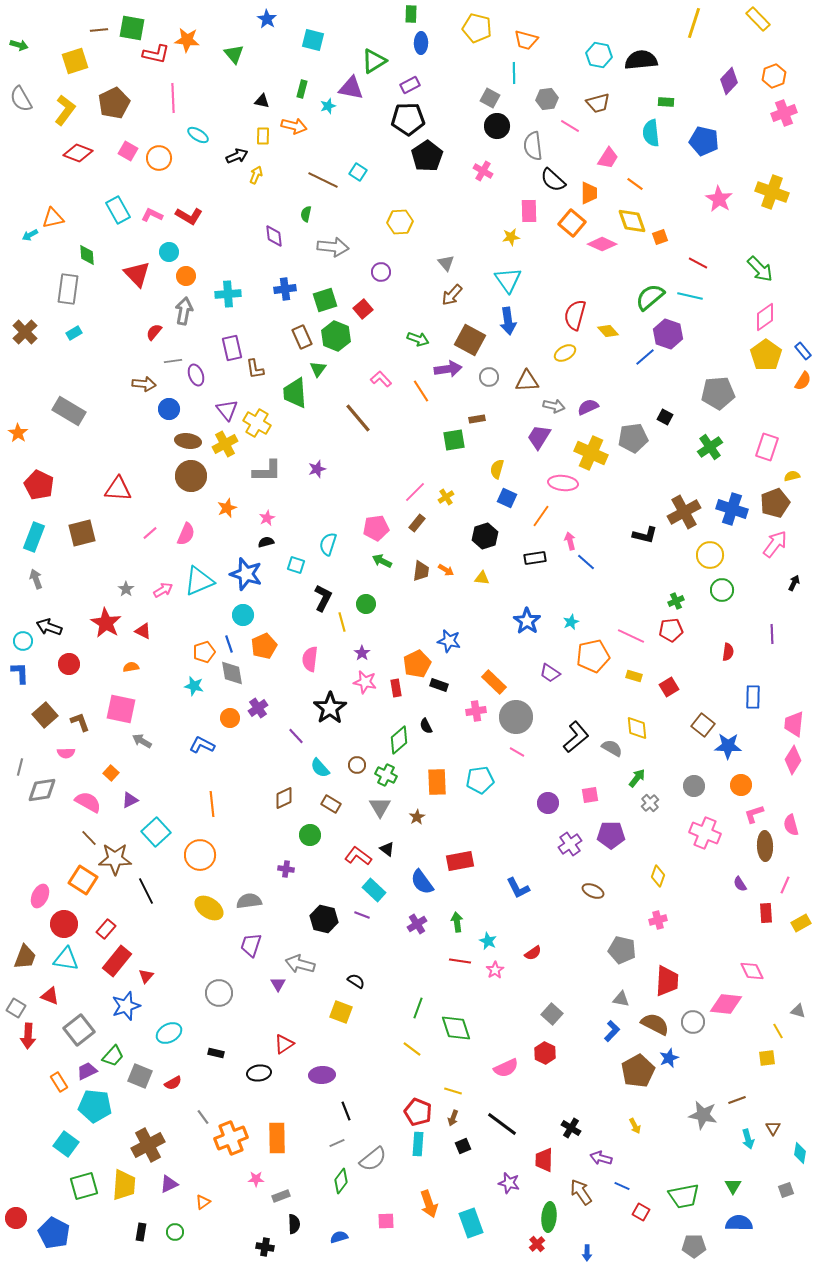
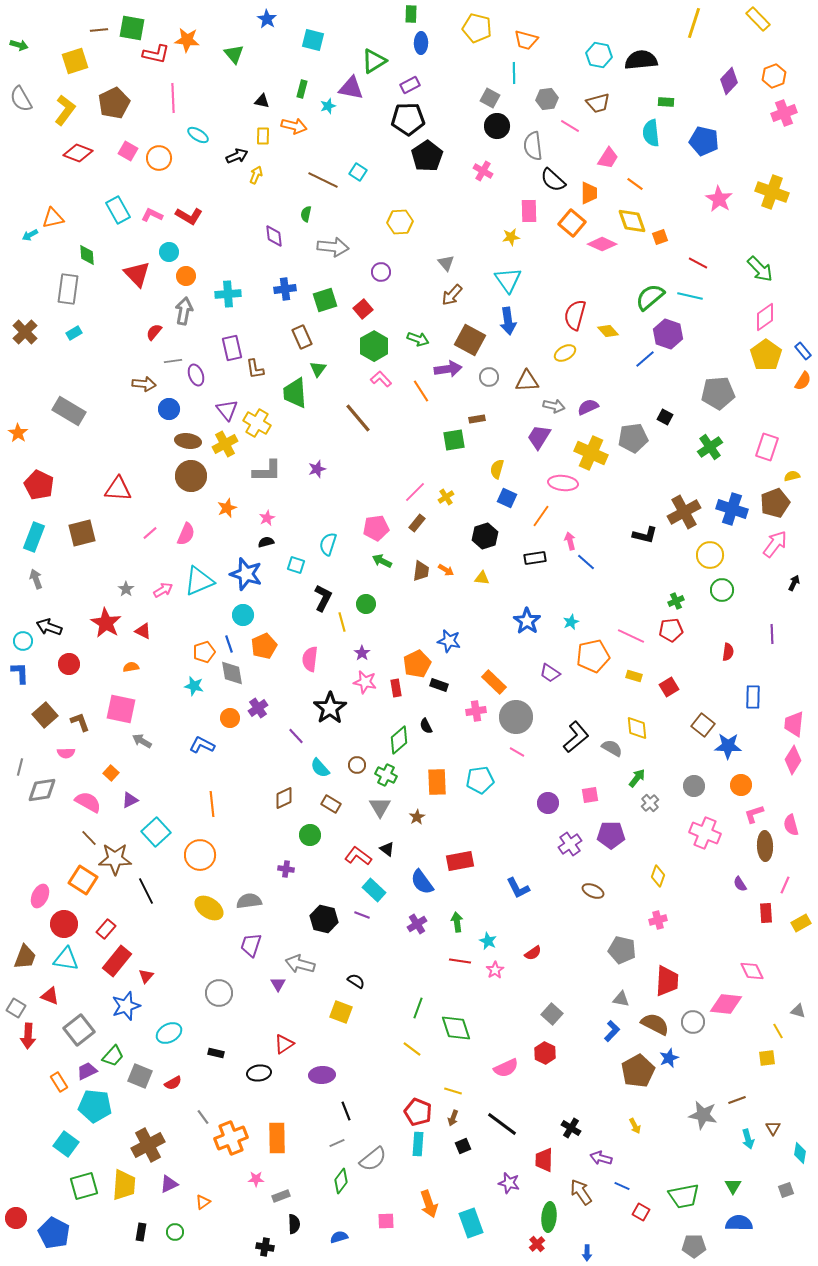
green hexagon at (336, 336): moved 38 px right, 10 px down; rotated 8 degrees clockwise
blue line at (645, 357): moved 2 px down
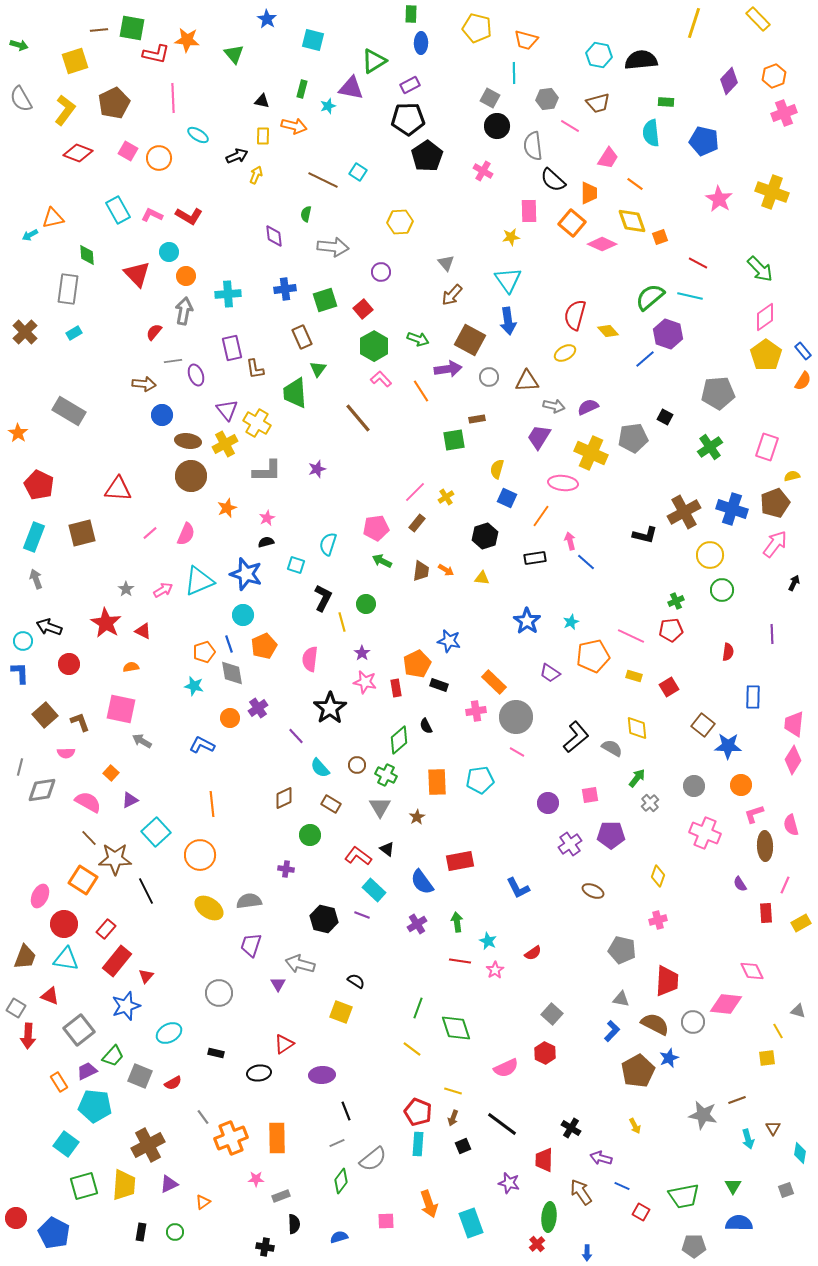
blue circle at (169, 409): moved 7 px left, 6 px down
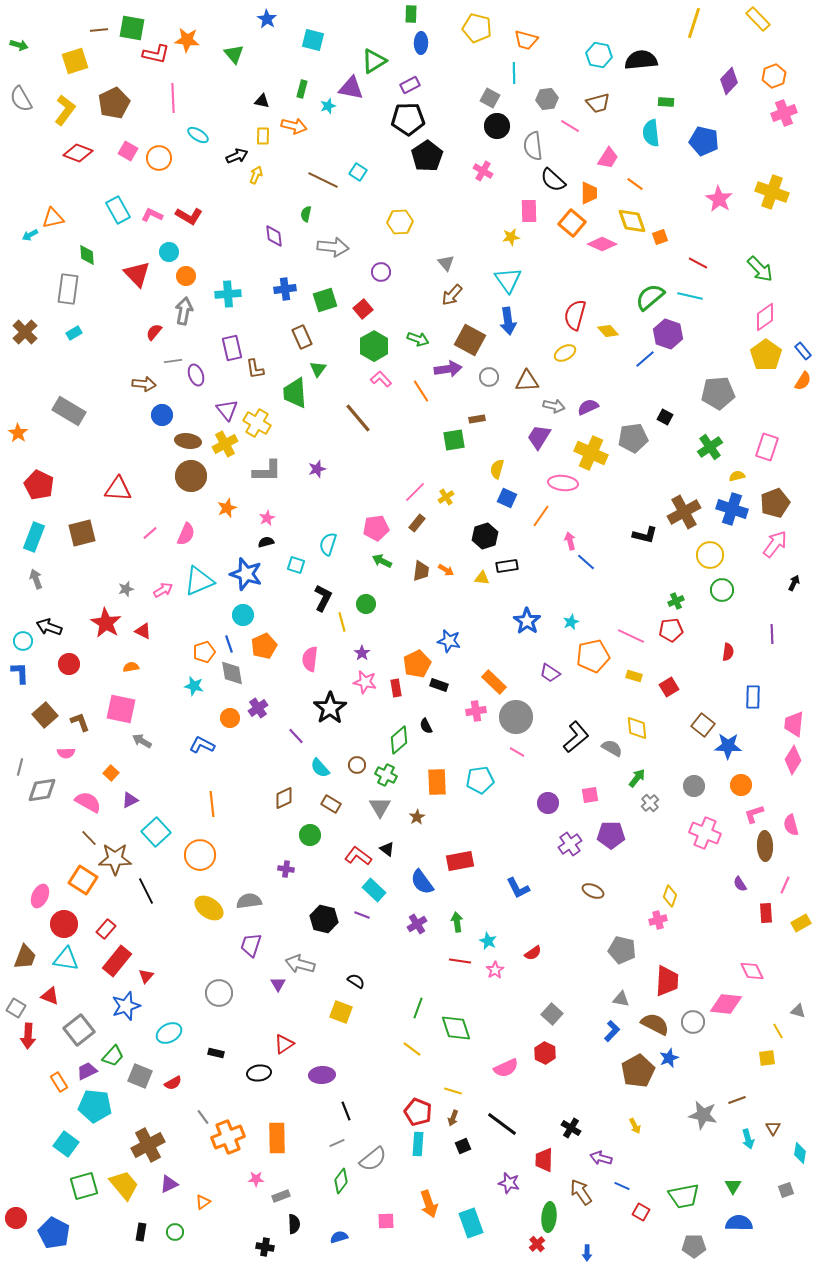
yellow semicircle at (792, 476): moved 55 px left
black rectangle at (535, 558): moved 28 px left, 8 px down
gray star at (126, 589): rotated 21 degrees clockwise
yellow diamond at (658, 876): moved 12 px right, 20 px down
orange cross at (231, 1138): moved 3 px left, 1 px up
yellow trapezoid at (124, 1185): rotated 44 degrees counterclockwise
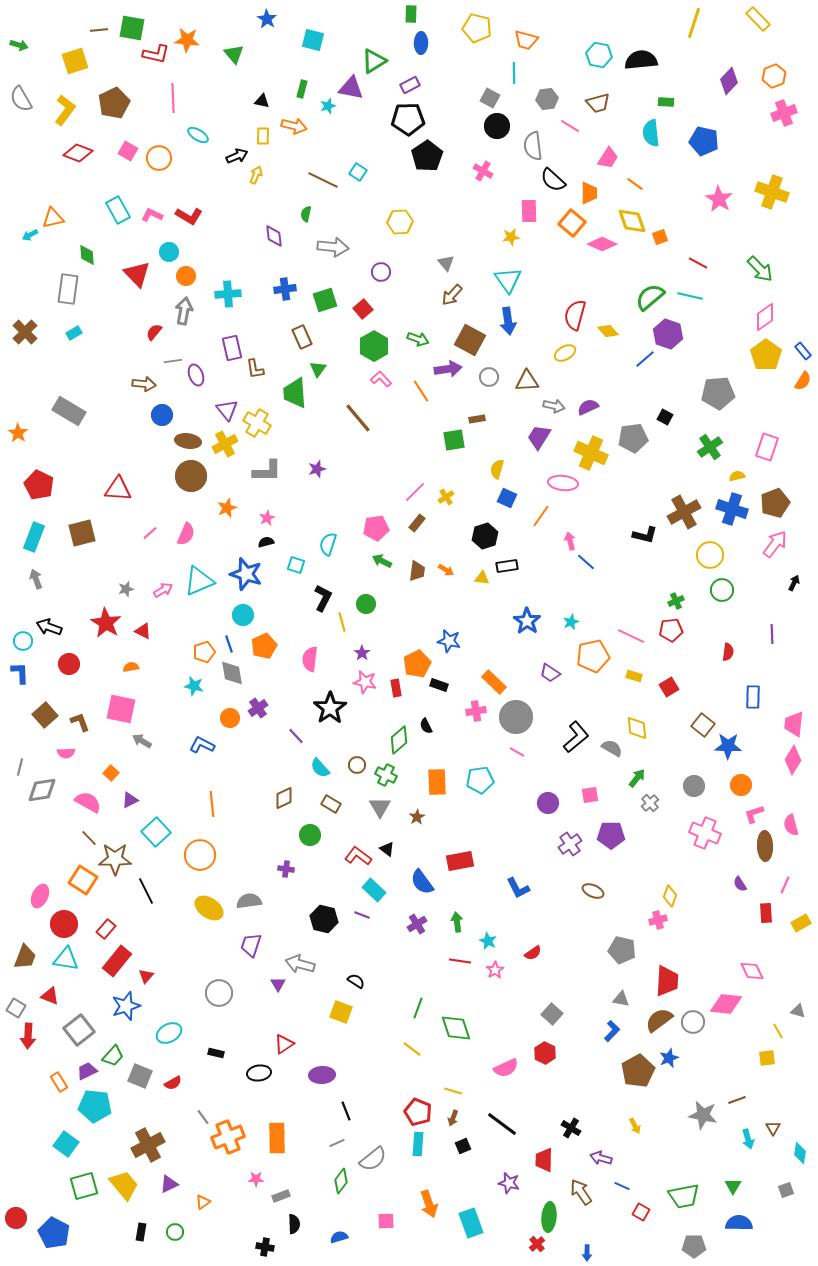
brown trapezoid at (421, 571): moved 4 px left
brown semicircle at (655, 1024): moved 4 px right, 4 px up; rotated 64 degrees counterclockwise
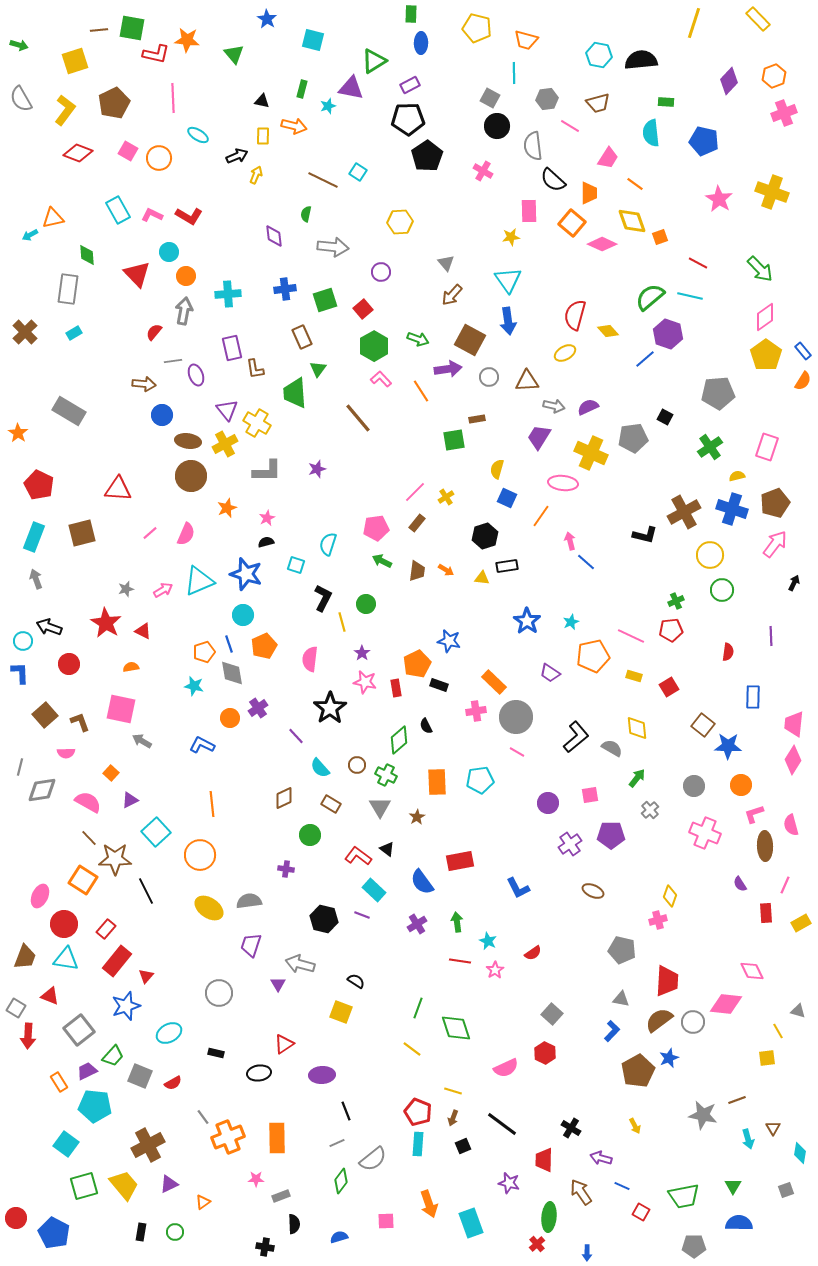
purple line at (772, 634): moved 1 px left, 2 px down
gray cross at (650, 803): moved 7 px down
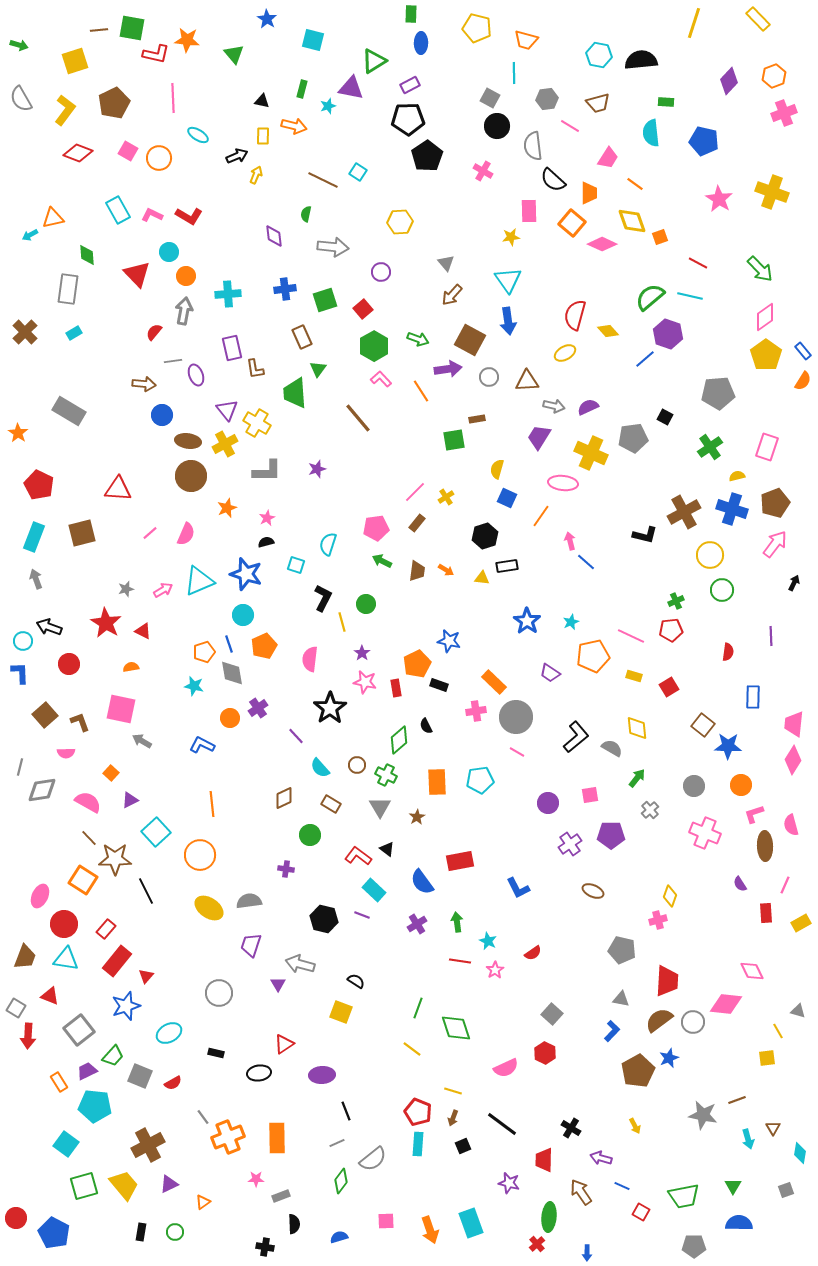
orange arrow at (429, 1204): moved 1 px right, 26 px down
